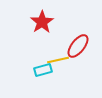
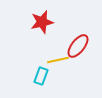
red star: rotated 20 degrees clockwise
cyan rectangle: moved 2 px left, 6 px down; rotated 54 degrees counterclockwise
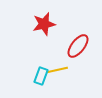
red star: moved 2 px right, 2 px down
yellow line: moved 1 px left, 10 px down
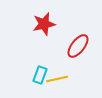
yellow line: moved 9 px down
cyan rectangle: moved 1 px left, 1 px up
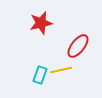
red star: moved 3 px left, 1 px up
yellow line: moved 4 px right, 9 px up
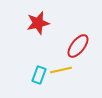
red star: moved 3 px left
cyan rectangle: moved 1 px left
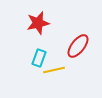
yellow line: moved 7 px left
cyan rectangle: moved 17 px up
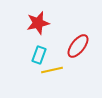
cyan rectangle: moved 3 px up
yellow line: moved 2 px left
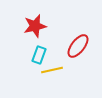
red star: moved 3 px left, 3 px down
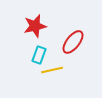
red ellipse: moved 5 px left, 4 px up
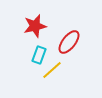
red ellipse: moved 4 px left
yellow line: rotated 30 degrees counterclockwise
